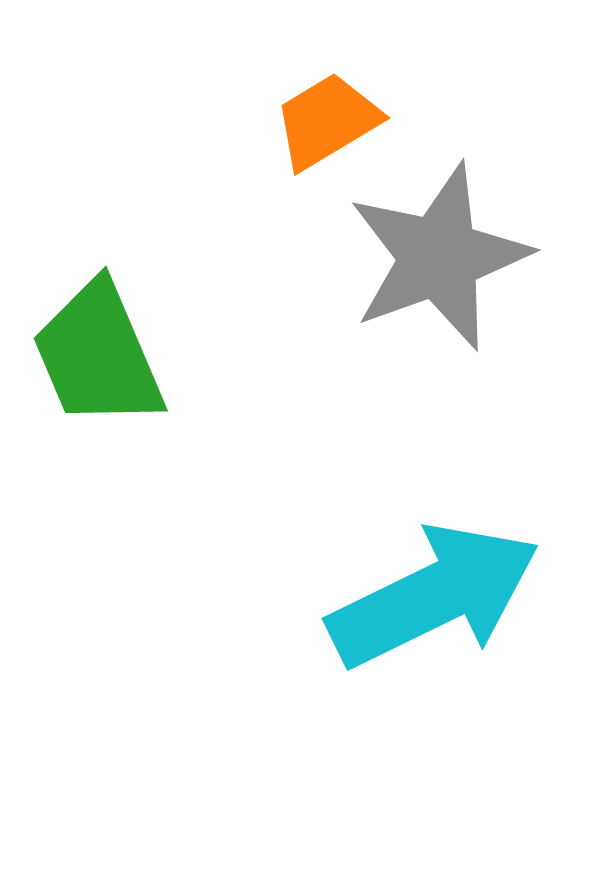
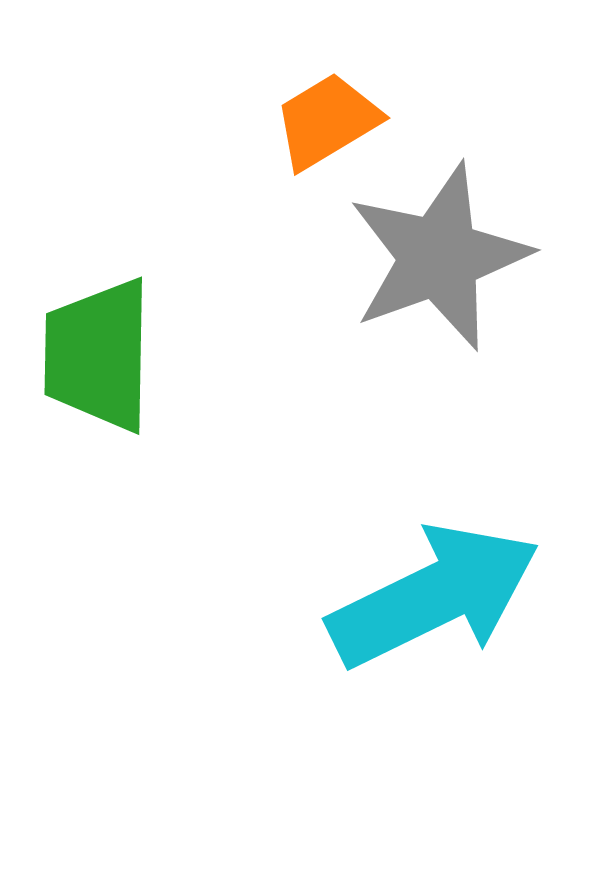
green trapezoid: rotated 24 degrees clockwise
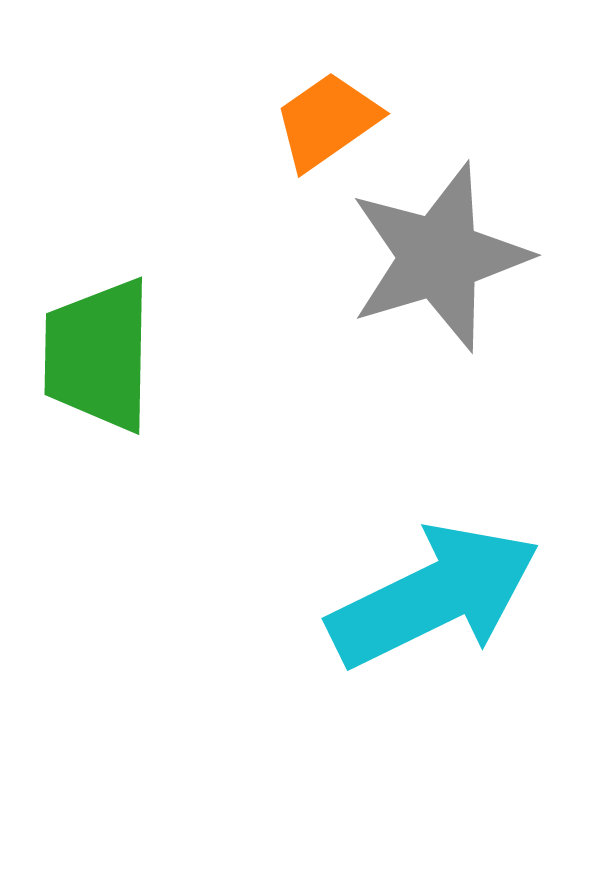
orange trapezoid: rotated 4 degrees counterclockwise
gray star: rotated 3 degrees clockwise
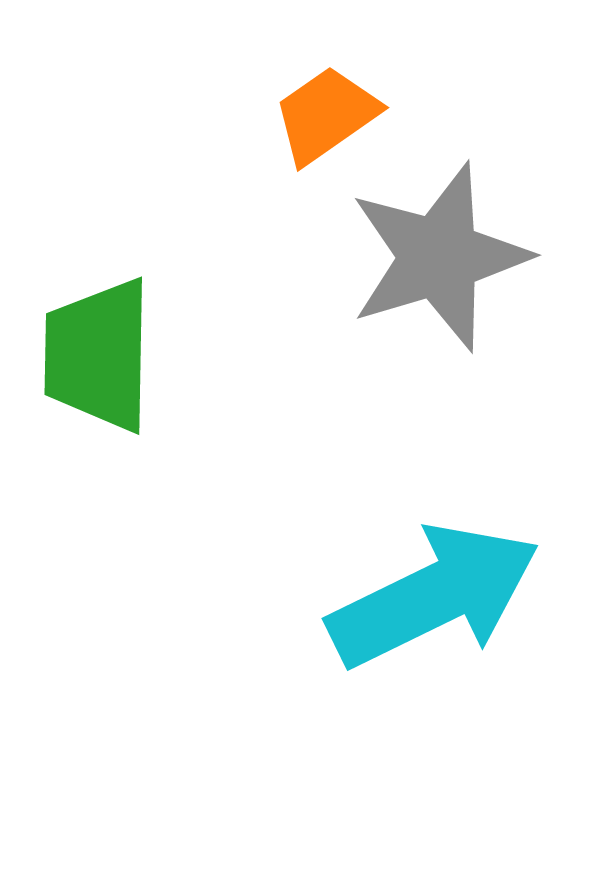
orange trapezoid: moved 1 px left, 6 px up
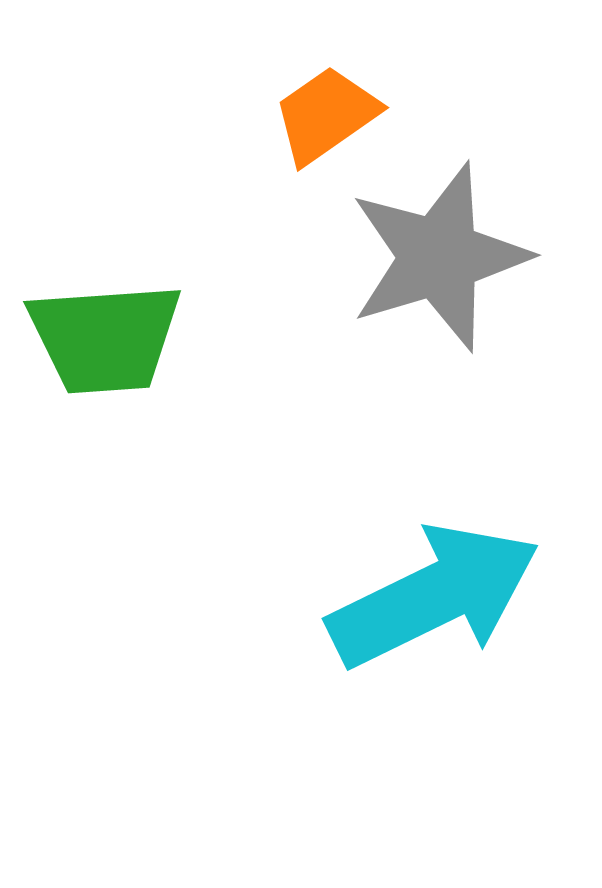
green trapezoid: moved 7 px right, 17 px up; rotated 95 degrees counterclockwise
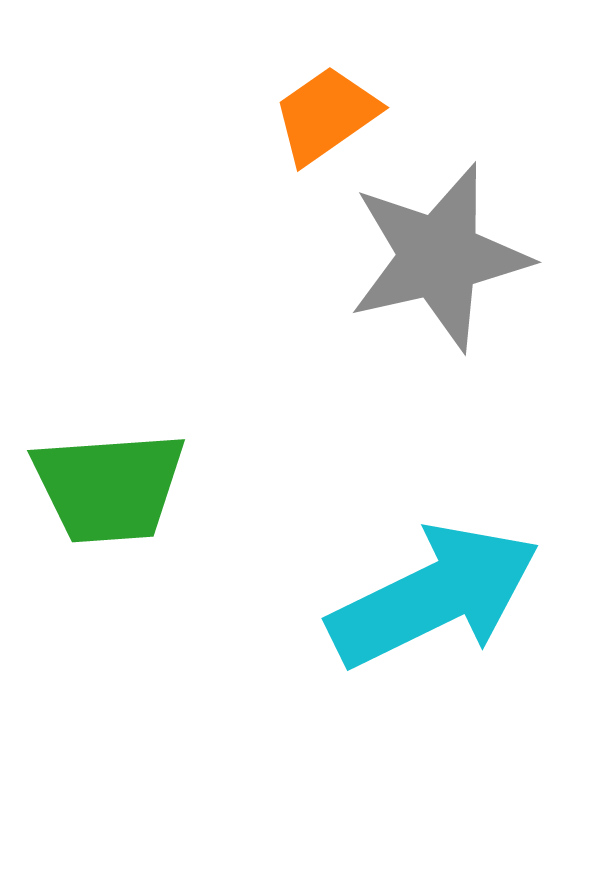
gray star: rotated 4 degrees clockwise
green trapezoid: moved 4 px right, 149 px down
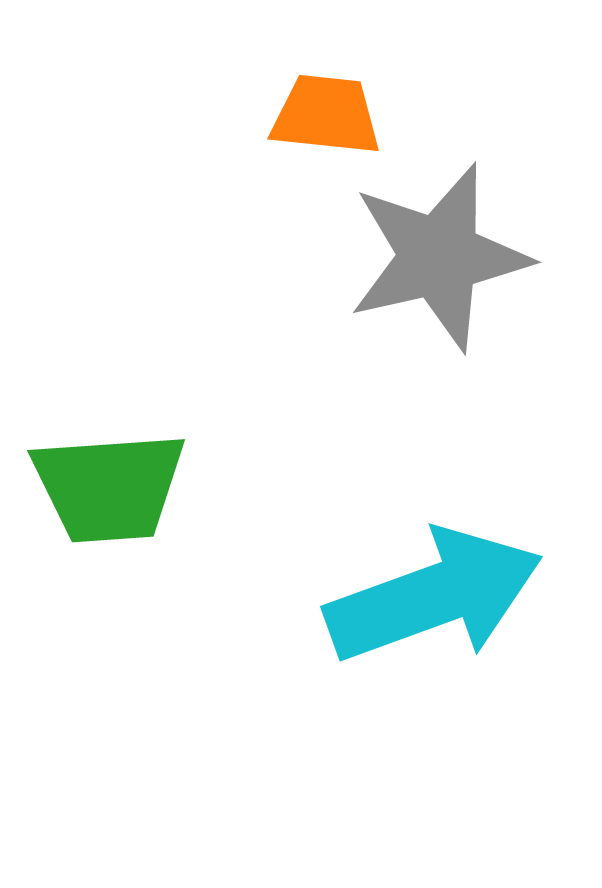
orange trapezoid: rotated 41 degrees clockwise
cyan arrow: rotated 6 degrees clockwise
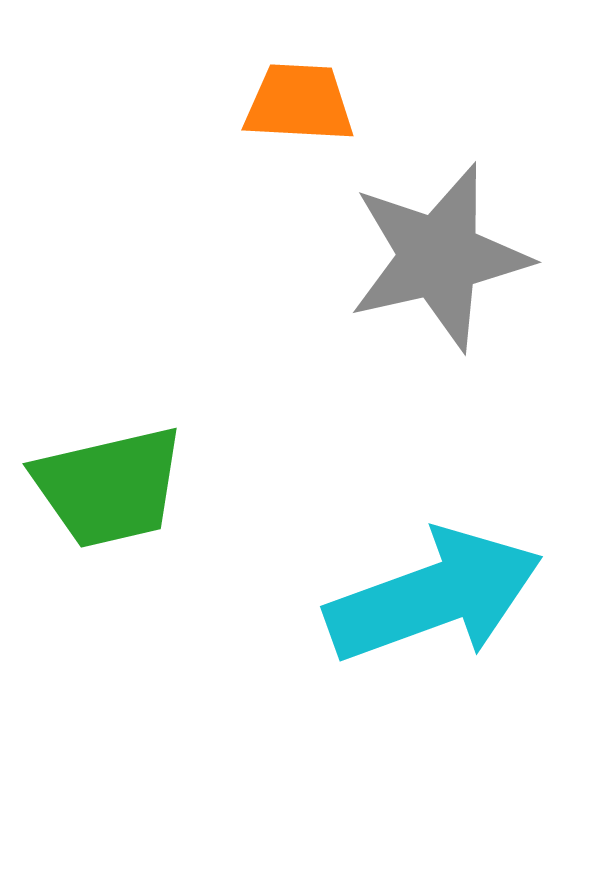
orange trapezoid: moved 27 px left, 12 px up; rotated 3 degrees counterclockwise
green trapezoid: rotated 9 degrees counterclockwise
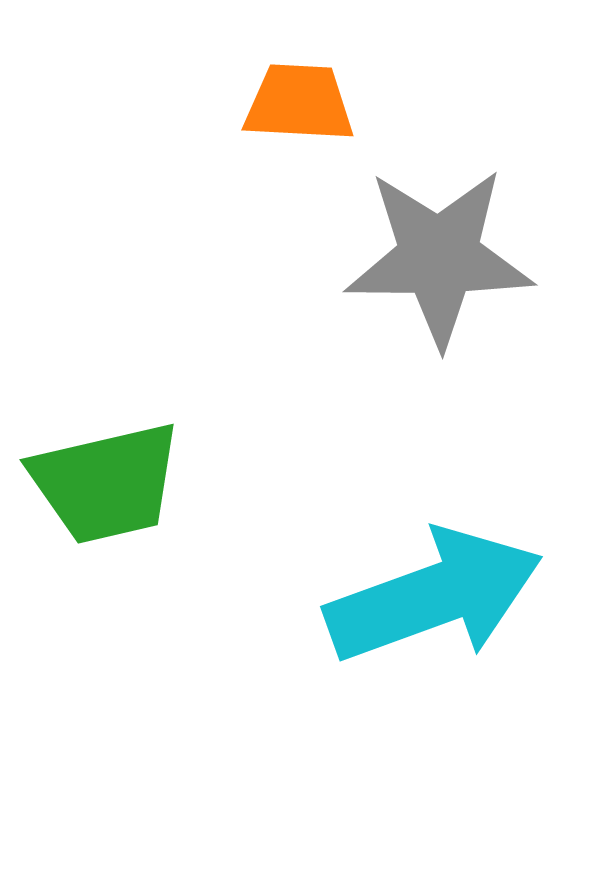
gray star: rotated 13 degrees clockwise
green trapezoid: moved 3 px left, 4 px up
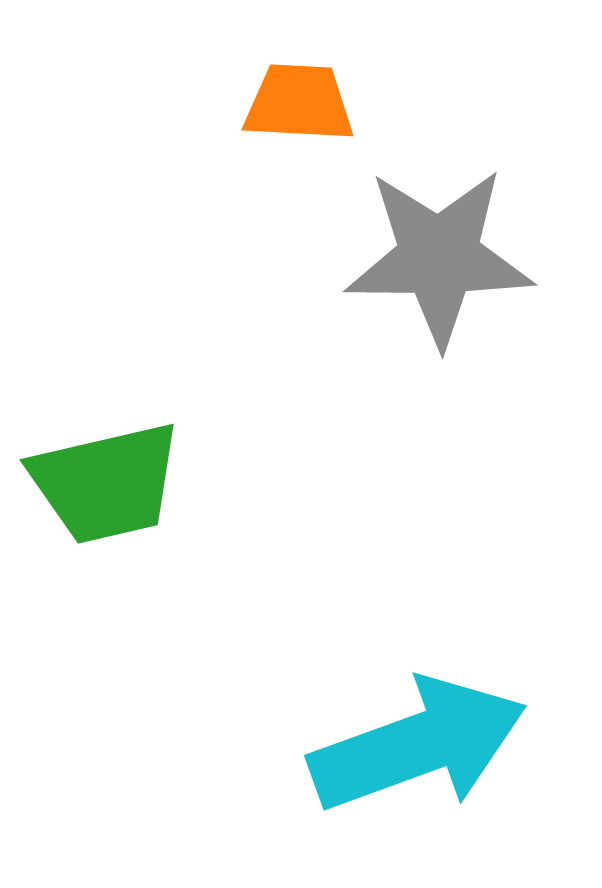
cyan arrow: moved 16 px left, 149 px down
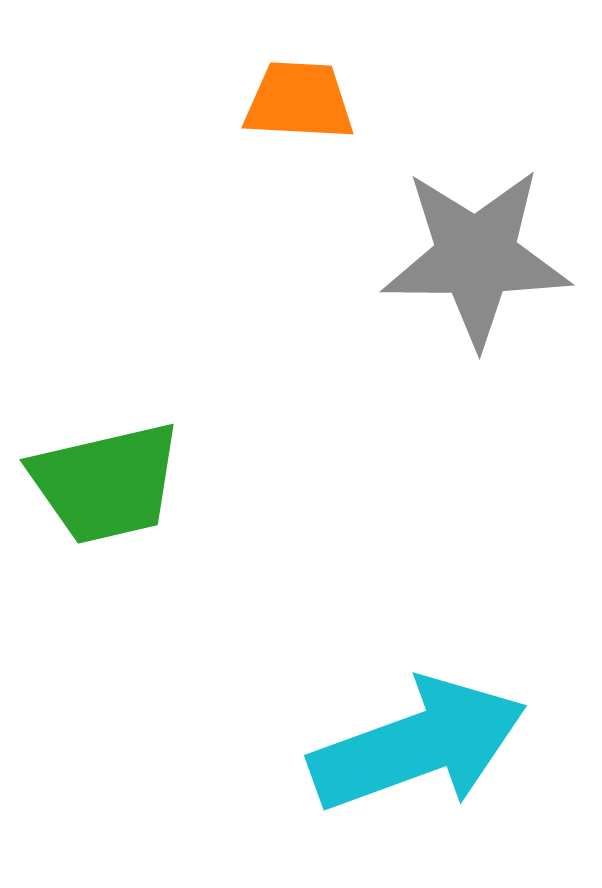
orange trapezoid: moved 2 px up
gray star: moved 37 px right
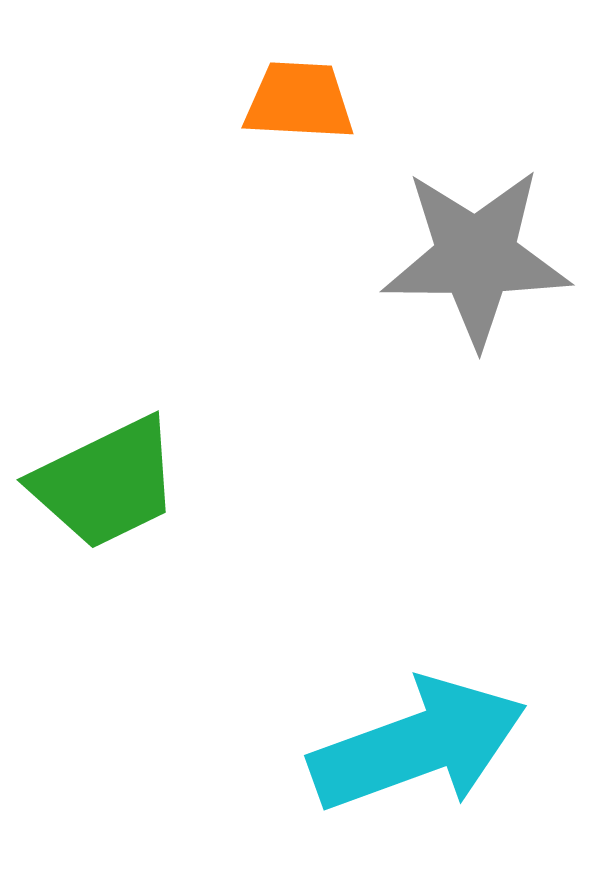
green trapezoid: rotated 13 degrees counterclockwise
